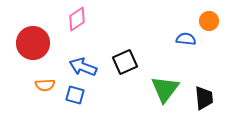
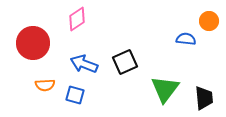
blue arrow: moved 1 px right, 3 px up
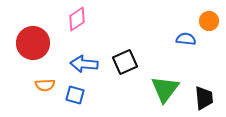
blue arrow: rotated 16 degrees counterclockwise
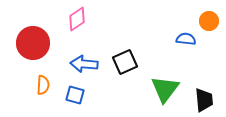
orange semicircle: moved 2 px left; rotated 84 degrees counterclockwise
black trapezoid: moved 2 px down
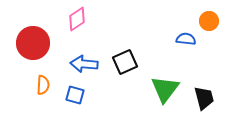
black trapezoid: moved 2 px up; rotated 10 degrees counterclockwise
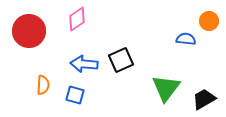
red circle: moved 4 px left, 12 px up
black square: moved 4 px left, 2 px up
green triangle: moved 1 px right, 1 px up
black trapezoid: moved 1 px down; rotated 105 degrees counterclockwise
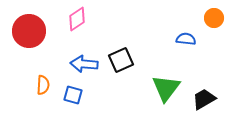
orange circle: moved 5 px right, 3 px up
blue square: moved 2 px left
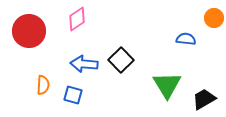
black square: rotated 20 degrees counterclockwise
green triangle: moved 1 px right, 3 px up; rotated 8 degrees counterclockwise
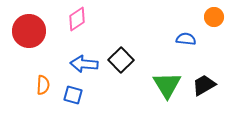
orange circle: moved 1 px up
black trapezoid: moved 14 px up
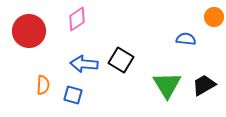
black square: rotated 15 degrees counterclockwise
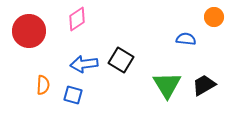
blue arrow: rotated 12 degrees counterclockwise
